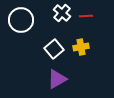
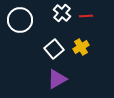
white circle: moved 1 px left
yellow cross: rotated 21 degrees counterclockwise
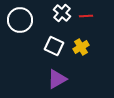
white square: moved 3 px up; rotated 24 degrees counterclockwise
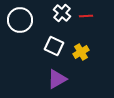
yellow cross: moved 5 px down
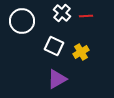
white circle: moved 2 px right, 1 px down
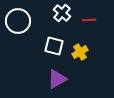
red line: moved 3 px right, 4 px down
white circle: moved 4 px left
white square: rotated 12 degrees counterclockwise
yellow cross: moved 1 px left
